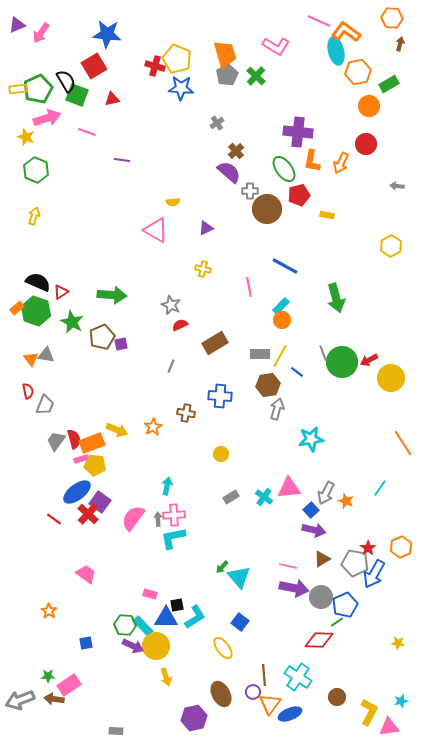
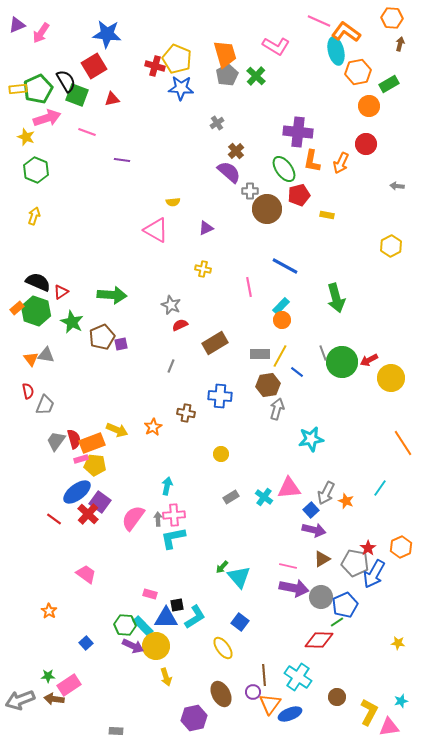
blue square at (86, 643): rotated 32 degrees counterclockwise
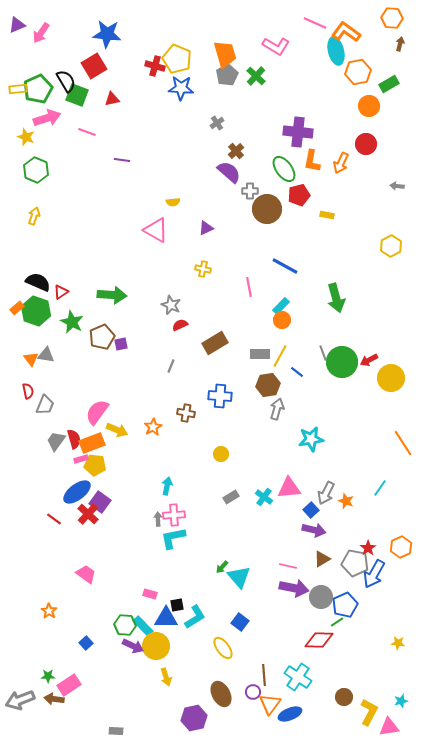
pink line at (319, 21): moved 4 px left, 2 px down
pink semicircle at (133, 518): moved 36 px left, 106 px up
brown circle at (337, 697): moved 7 px right
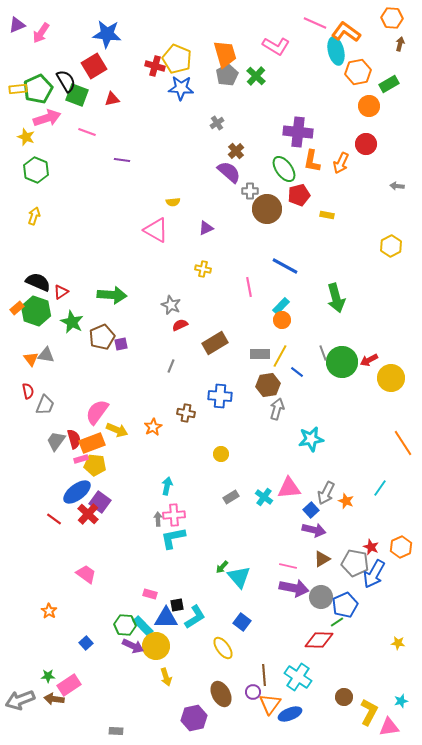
red star at (368, 548): moved 3 px right, 1 px up; rotated 14 degrees counterclockwise
blue square at (240, 622): moved 2 px right
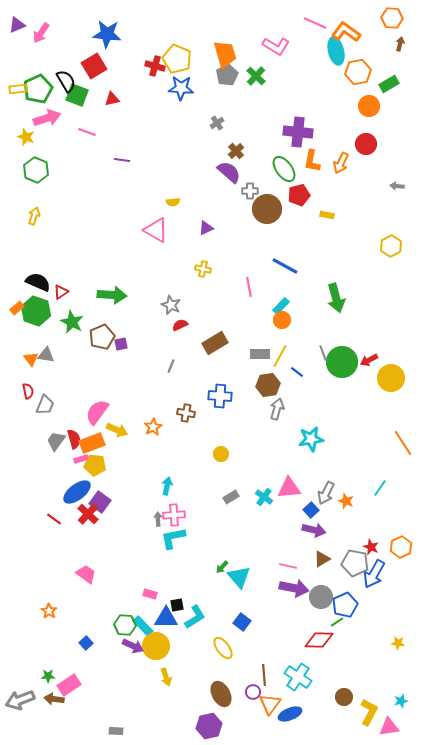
purple hexagon at (194, 718): moved 15 px right, 8 px down
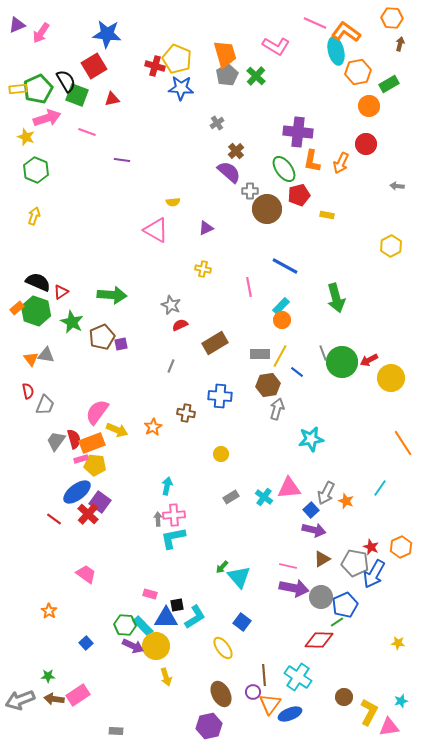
pink rectangle at (69, 685): moved 9 px right, 10 px down
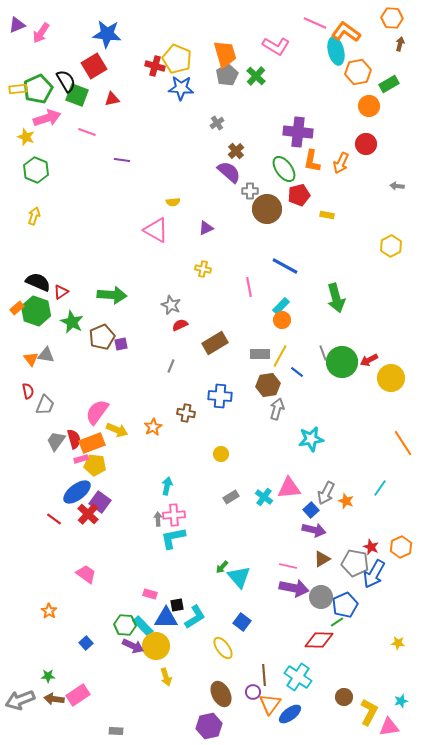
blue ellipse at (290, 714): rotated 15 degrees counterclockwise
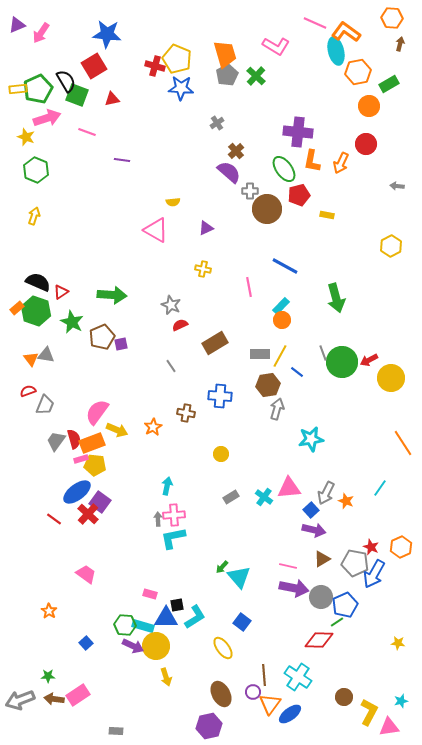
gray line at (171, 366): rotated 56 degrees counterclockwise
red semicircle at (28, 391): rotated 98 degrees counterclockwise
cyan rectangle at (143, 626): rotated 30 degrees counterclockwise
